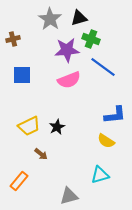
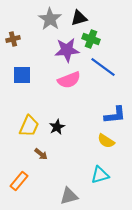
yellow trapezoid: rotated 40 degrees counterclockwise
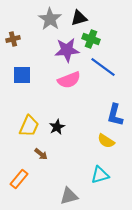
blue L-shape: rotated 110 degrees clockwise
orange rectangle: moved 2 px up
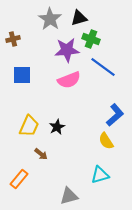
blue L-shape: rotated 145 degrees counterclockwise
yellow semicircle: rotated 24 degrees clockwise
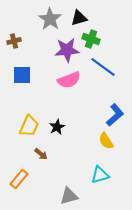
brown cross: moved 1 px right, 2 px down
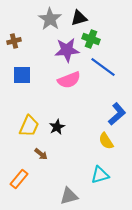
blue L-shape: moved 2 px right, 1 px up
